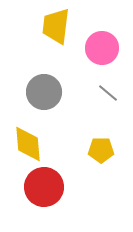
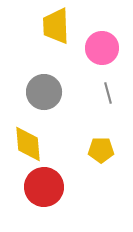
yellow trapezoid: rotated 9 degrees counterclockwise
gray line: rotated 35 degrees clockwise
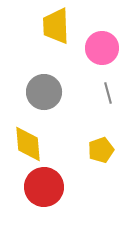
yellow pentagon: rotated 20 degrees counterclockwise
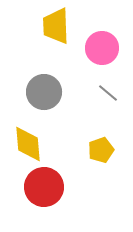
gray line: rotated 35 degrees counterclockwise
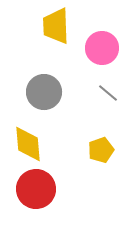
red circle: moved 8 px left, 2 px down
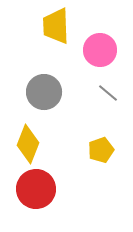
pink circle: moved 2 px left, 2 px down
yellow diamond: rotated 27 degrees clockwise
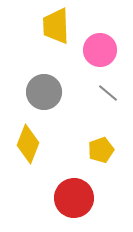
red circle: moved 38 px right, 9 px down
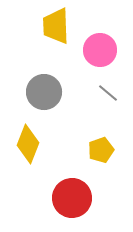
red circle: moved 2 px left
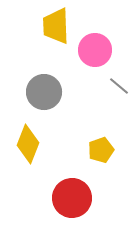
pink circle: moved 5 px left
gray line: moved 11 px right, 7 px up
